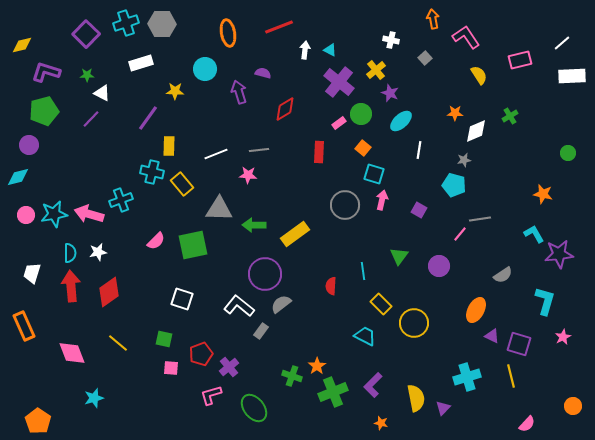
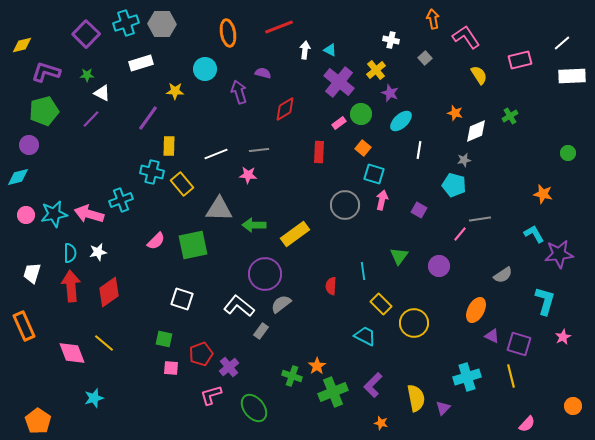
orange star at (455, 113): rotated 14 degrees clockwise
yellow line at (118, 343): moved 14 px left
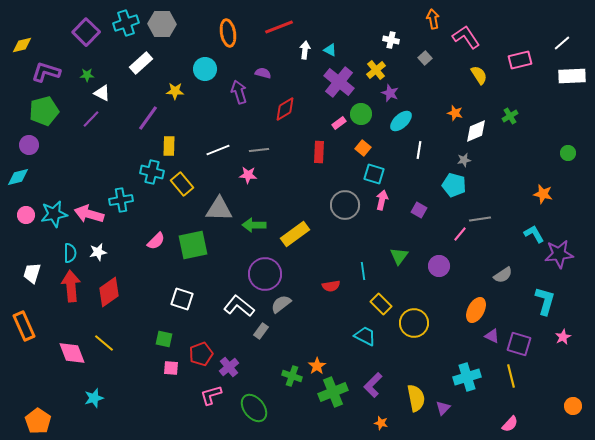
purple square at (86, 34): moved 2 px up
white rectangle at (141, 63): rotated 25 degrees counterclockwise
white line at (216, 154): moved 2 px right, 4 px up
cyan cross at (121, 200): rotated 10 degrees clockwise
red semicircle at (331, 286): rotated 102 degrees counterclockwise
pink semicircle at (527, 424): moved 17 px left
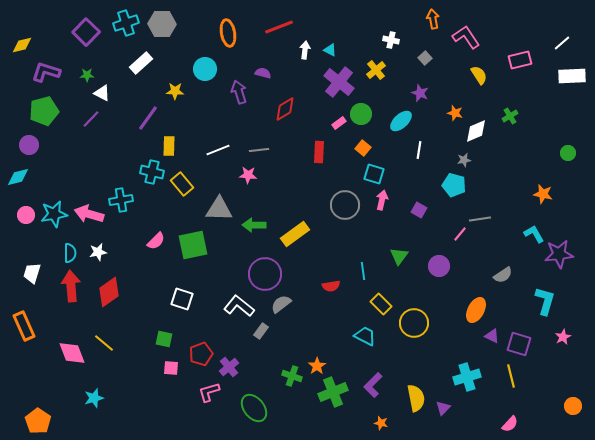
purple star at (390, 93): moved 30 px right
pink L-shape at (211, 395): moved 2 px left, 3 px up
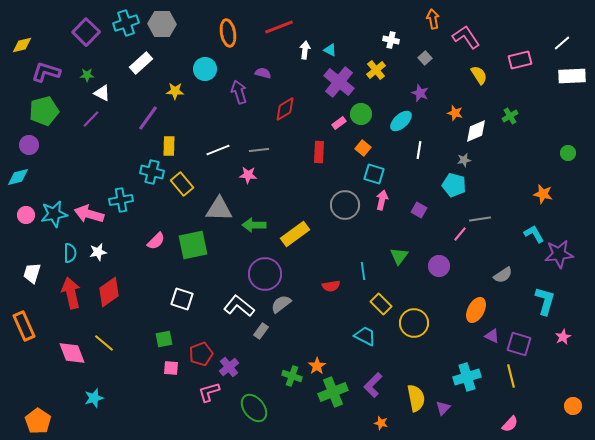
red arrow at (71, 286): moved 7 px down; rotated 8 degrees counterclockwise
green square at (164, 339): rotated 24 degrees counterclockwise
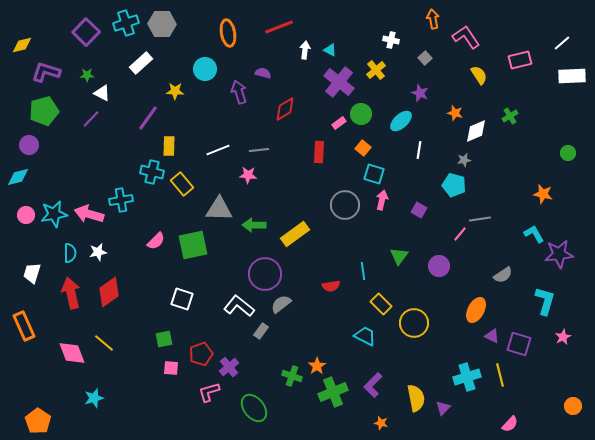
yellow line at (511, 376): moved 11 px left, 1 px up
